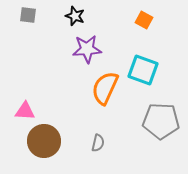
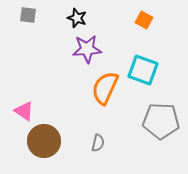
black star: moved 2 px right, 2 px down
pink triangle: moved 1 px left; rotated 30 degrees clockwise
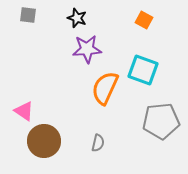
gray pentagon: rotated 9 degrees counterclockwise
